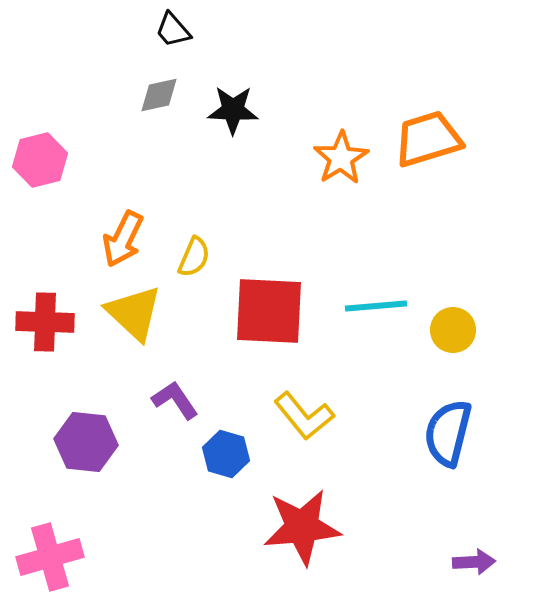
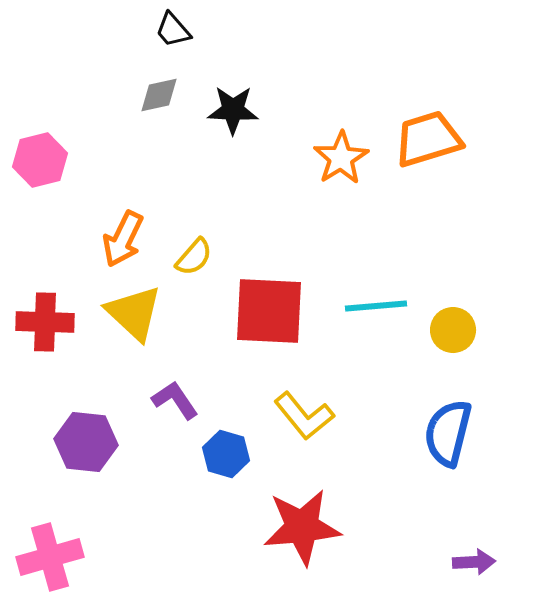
yellow semicircle: rotated 18 degrees clockwise
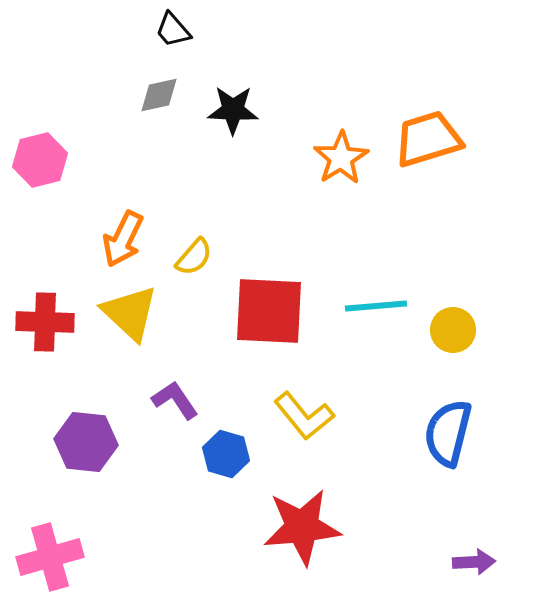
yellow triangle: moved 4 px left
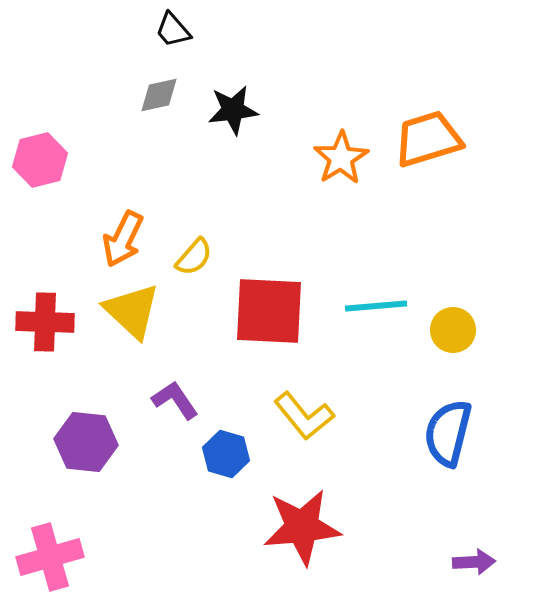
black star: rotated 9 degrees counterclockwise
yellow triangle: moved 2 px right, 2 px up
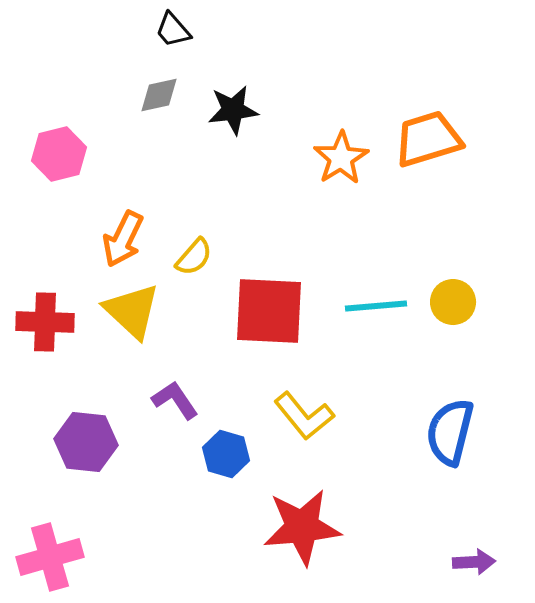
pink hexagon: moved 19 px right, 6 px up
yellow circle: moved 28 px up
blue semicircle: moved 2 px right, 1 px up
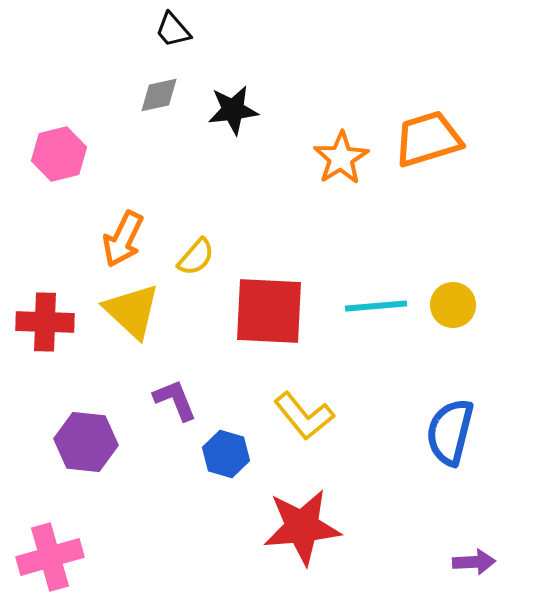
yellow semicircle: moved 2 px right
yellow circle: moved 3 px down
purple L-shape: rotated 12 degrees clockwise
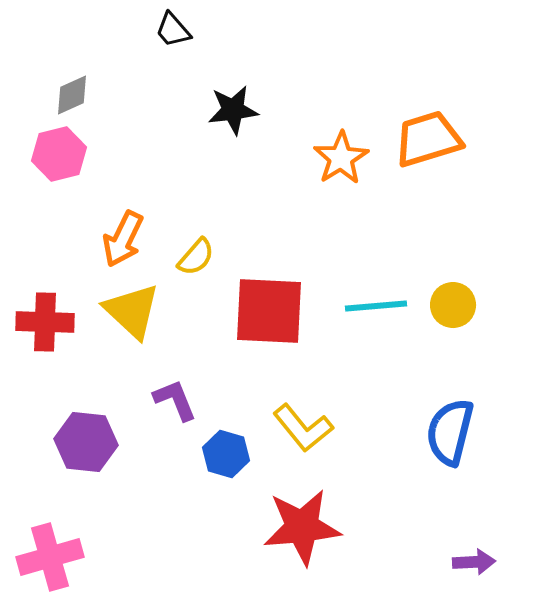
gray diamond: moved 87 px left; rotated 12 degrees counterclockwise
yellow L-shape: moved 1 px left, 12 px down
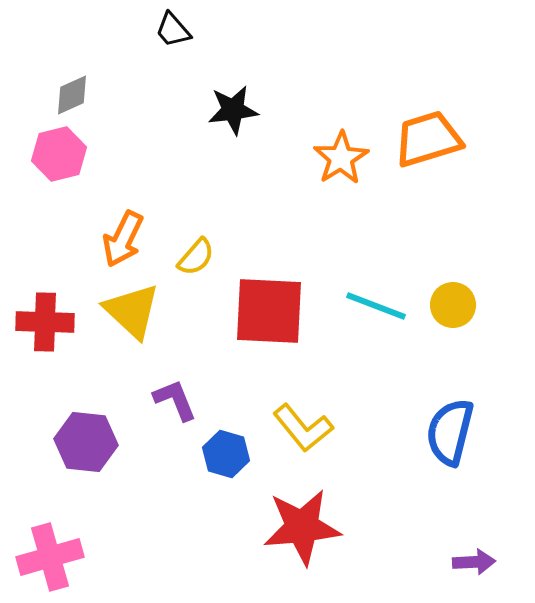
cyan line: rotated 26 degrees clockwise
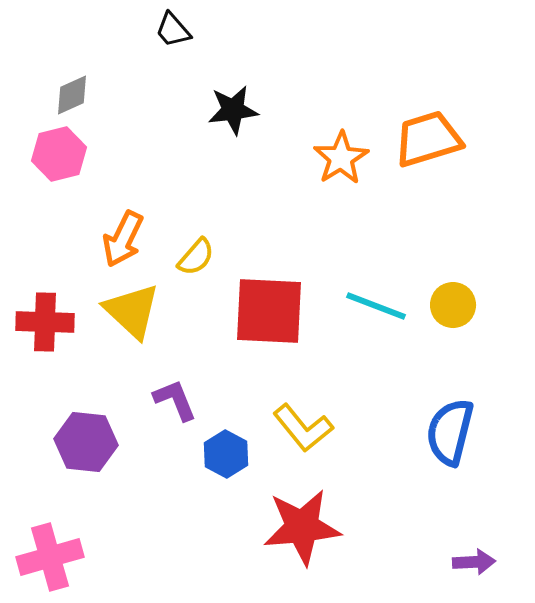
blue hexagon: rotated 12 degrees clockwise
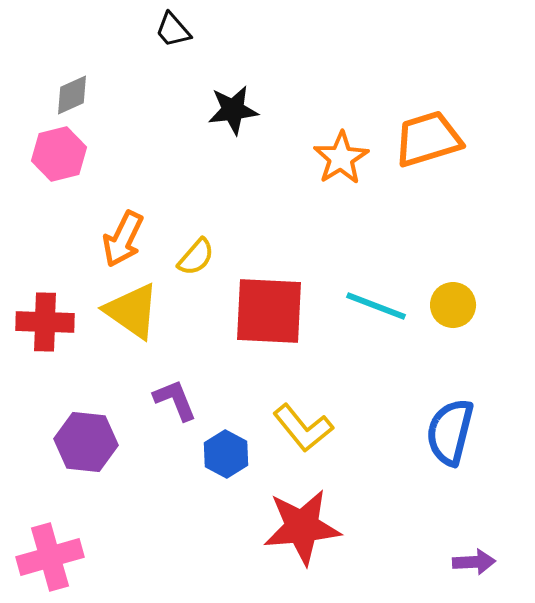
yellow triangle: rotated 8 degrees counterclockwise
